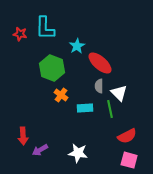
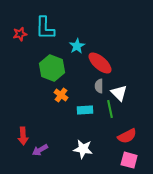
red star: rotated 24 degrees counterclockwise
cyan rectangle: moved 2 px down
white star: moved 5 px right, 4 px up
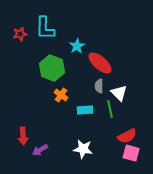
pink square: moved 2 px right, 7 px up
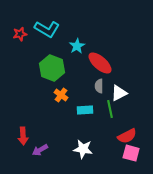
cyan L-shape: moved 2 px right, 1 px down; rotated 60 degrees counterclockwise
white triangle: rotated 48 degrees clockwise
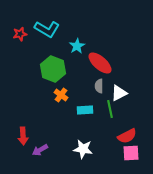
green hexagon: moved 1 px right, 1 px down
pink square: rotated 18 degrees counterclockwise
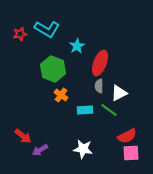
red ellipse: rotated 70 degrees clockwise
green line: moved 1 px left, 1 px down; rotated 42 degrees counterclockwise
red arrow: rotated 48 degrees counterclockwise
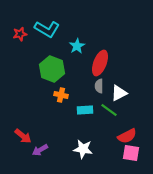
green hexagon: moved 1 px left
orange cross: rotated 24 degrees counterclockwise
pink square: rotated 12 degrees clockwise
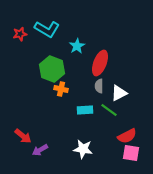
orange cross: moved 6 px up
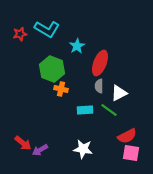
red arrow: moved 7 px down
